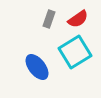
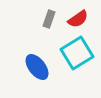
cyan square: moved 2 px right, 1 px down
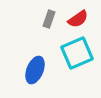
cyan square: rotated 8 degrees clockwise
blue ellipse: moved 2 px left, 3 px down; rotated 60 degrees clockwise
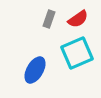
blue ellipse: rotated 8 degrees clockwise
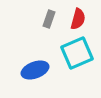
red semicircle: rotated 40 degrees counterclockwise
blue ellipse: rotated 40 degrees clockwise
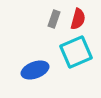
gray rectangle: moved 5 px right
cyan square: moved 1 px left, 1 px up
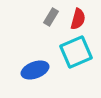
gray rectangle: moved 3 px left, 2 px up; rotated 12 degrees clockwise
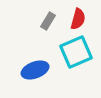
gray rectangle: moved 3 px left, 4 px down
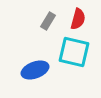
cyan square: moved 2 px left; rotated 36 degrees clockwise
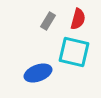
blue ellipse: moved 3 px right, 3 px down
